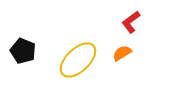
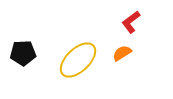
black pentagon: moved 2 px down; rotated 25 degrees counterclockwise
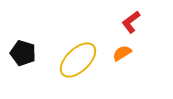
black pentagon: rotated 20 degrees clockwise
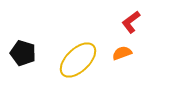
orange semicircle: rotated 12 degrees clockwise
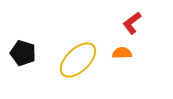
red L-shape: moved 1 px right, 1 px down
orange semicircle: rotated 18 degrees clockwise
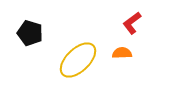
black pentagon: moved 7 px right, 20 px up
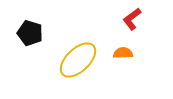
red L-shape: moved 4 px up
orange semicircle: moved 1 px right
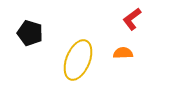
yellow ellipse: rotated 24 degrees counterclockwise
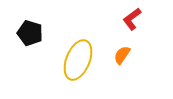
orange semicircle: moved 1 px left, 2 px down; rotated 54 degrees counterclockwise
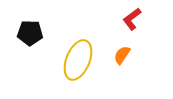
black pentagon: rotated 15 degrees counterclockwise
